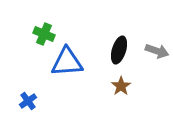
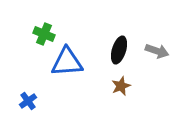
brown star: rotated 12 degrees clockwise
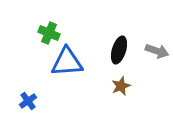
green cross: moved 5 px right, 1 px up
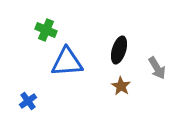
green cross: moved 3 px left, 3 px up
gray arrow: moved 17 px down; rotated 40 degrees clockwise
brown star: rotated 18 degrees counterclockwise
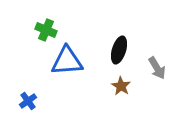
blue triangle: moved 1 px up
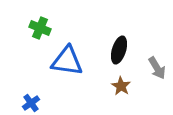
green cross: moved 6 px left, 2 px up
blue triangle: rotated 12 degrees clockwise
blue cross: moved 3 px right, 2 px down
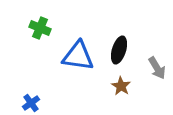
blue triangle: moved 11 px right, 5 px up
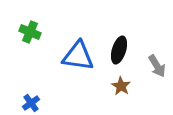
green cross: moved 10 px left, 4 px down
gray arrow: moved 2 px up
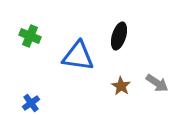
green cross: moved 4 px down
black ellipse: moved 14 px up
gray arrow: moved 17 px down; rotated 25 degrees counterclockwise
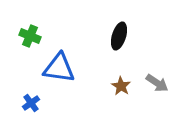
blue triangle: moved 19 px left, 12 px down
